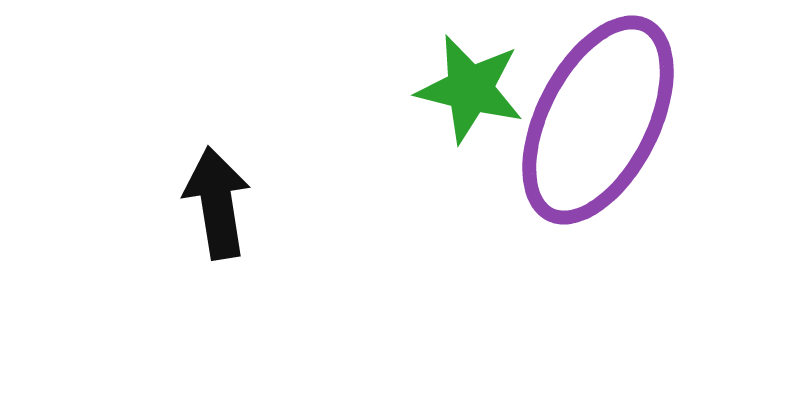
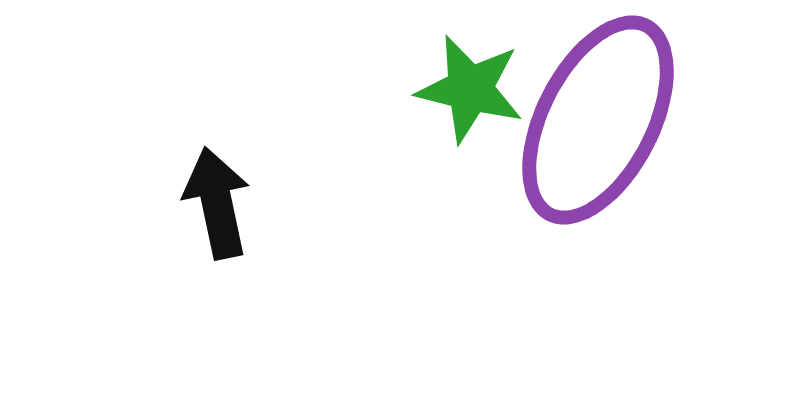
black arrow: rotated 3 degrees counterclockwise
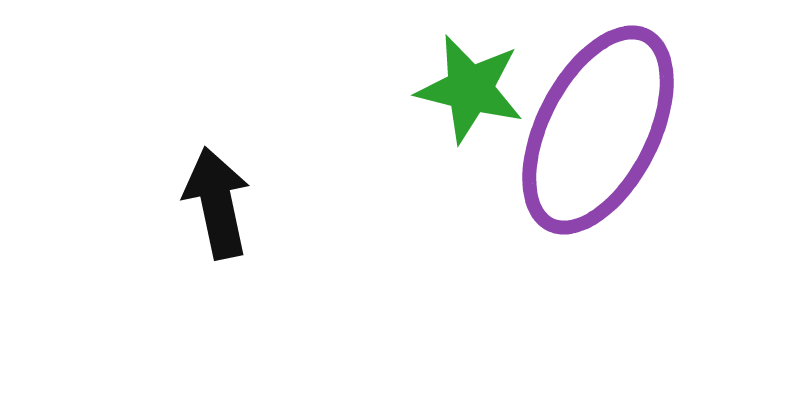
purple ellipse: moved 10 px down
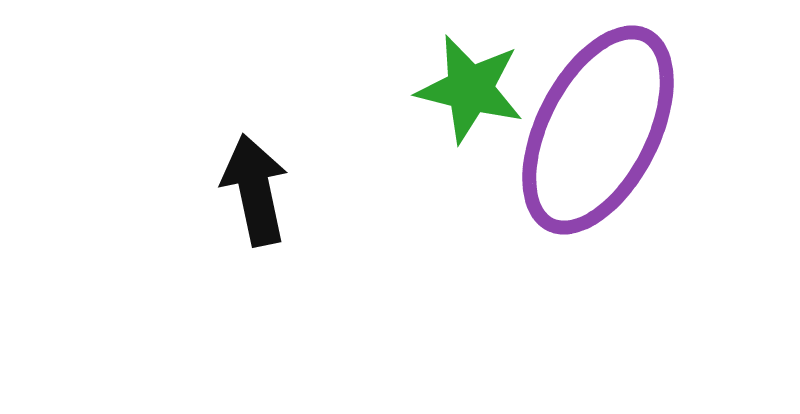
black arrow: moved 38 px right, 13 px up
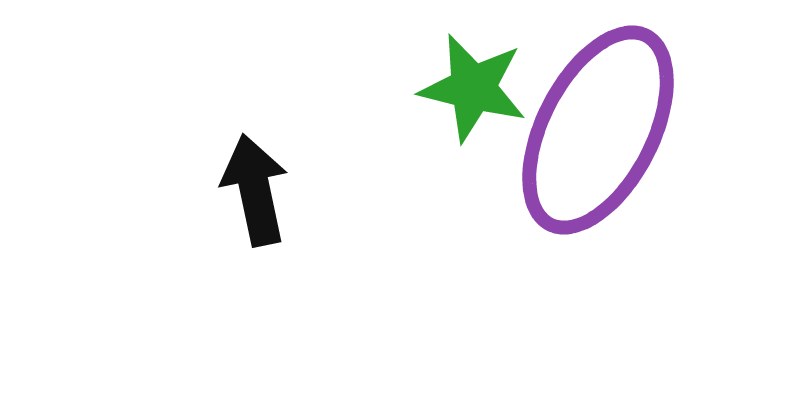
green star: moved 3 px right, 1 px up
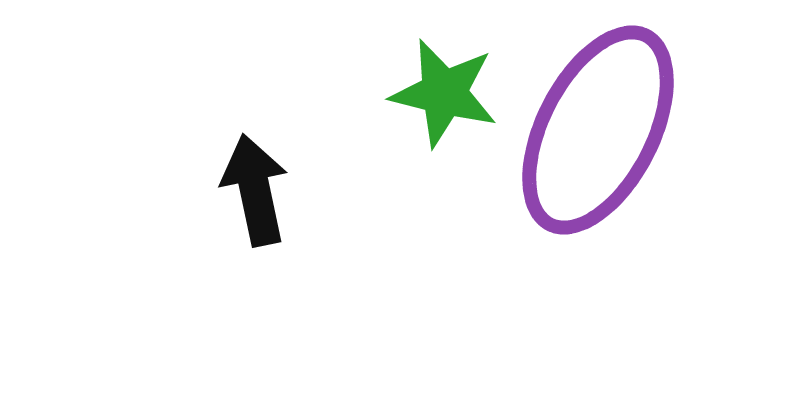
green star: moved 29 px left, 5 px down
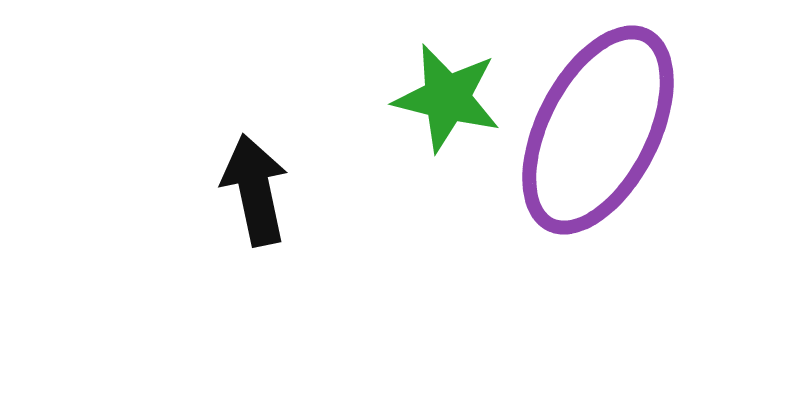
green star: moved 3 px right, 5 px down
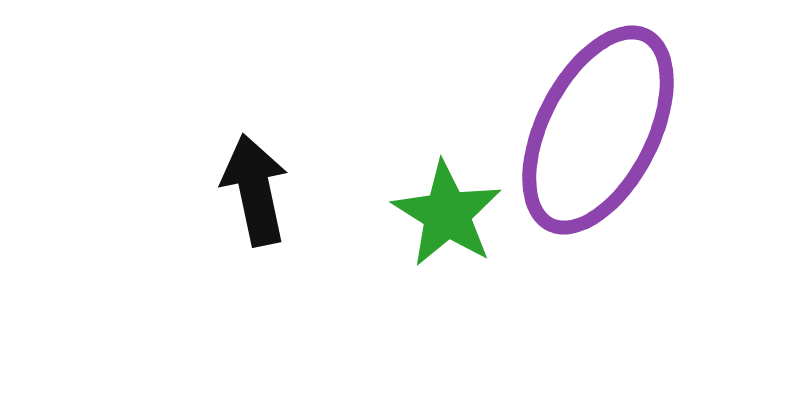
green star: moved 116 px down; rotated 18 degrees clockwise
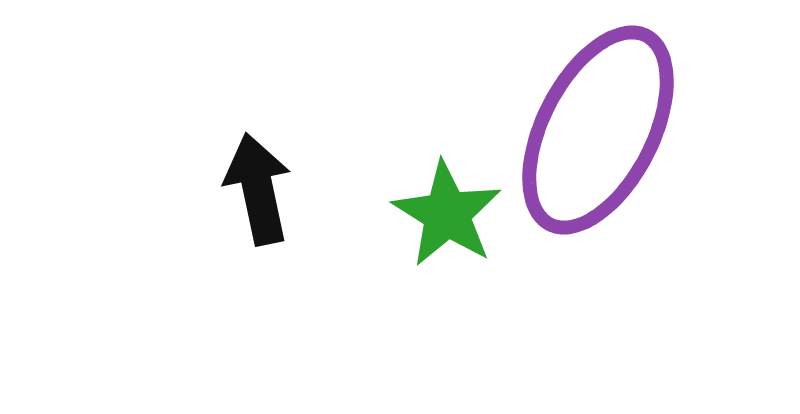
black arrow: moved 3 px right, 1 px up
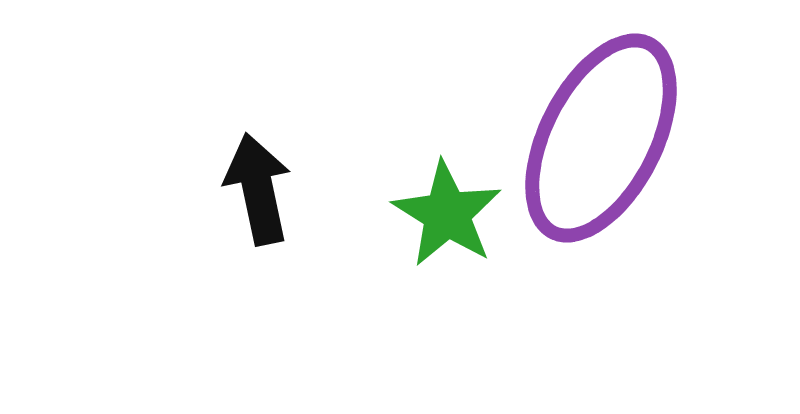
purple ellipse: moved 3 px right, 8 px down
